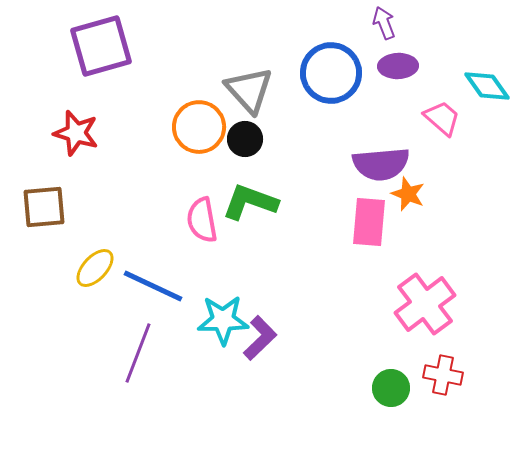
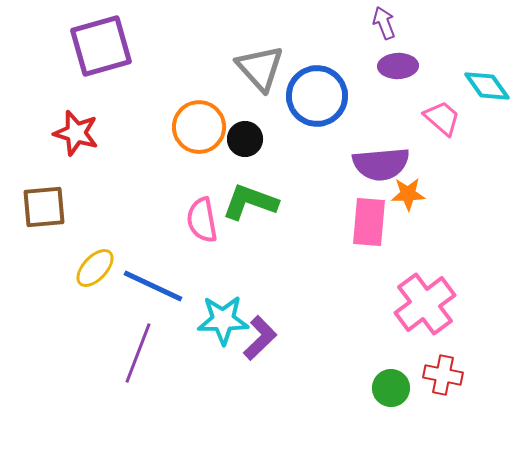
blue circle: moved 14 px left, 23 px down
gray triangle: moved 11 px right, 22 px up
orange star: rotated 24 degrees counterclockwise
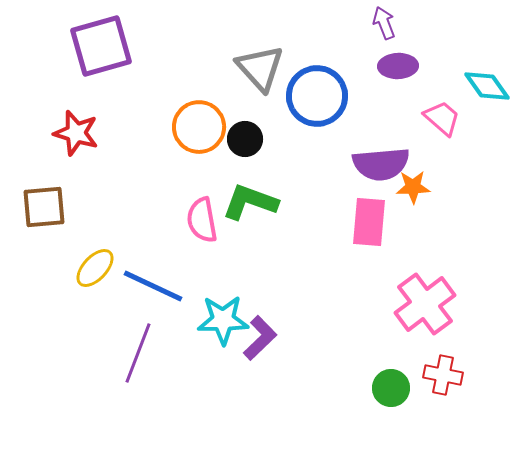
orange star: moved 5 px right, 7 px up
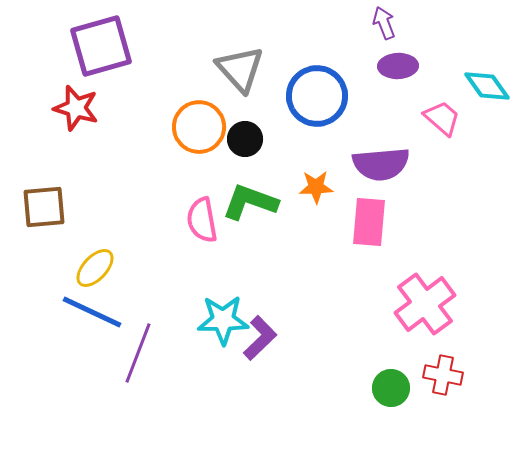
gray triangle: moved 20 px left, 1 px down
red star: moved 25 px up
orange star: moved 97 px left
blue line: moved 61 px left, 26 px down
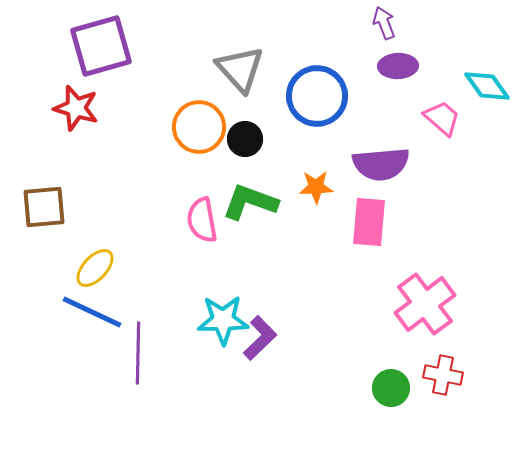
purple line: rotated 20 degrees counterclockwise
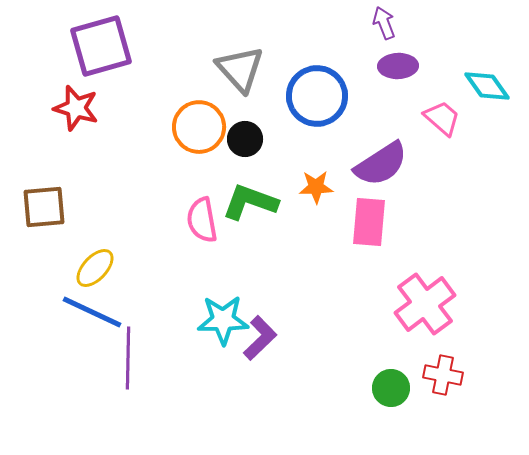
purple semicircle: rotated 28 degrees counterclockwise
purple line: moved 10 px left, 5 px down
